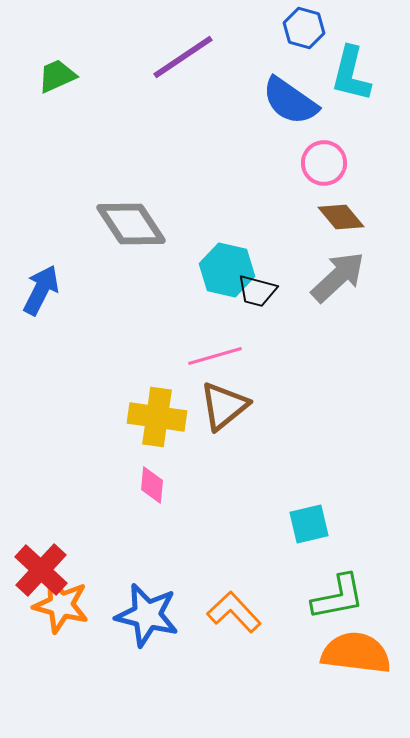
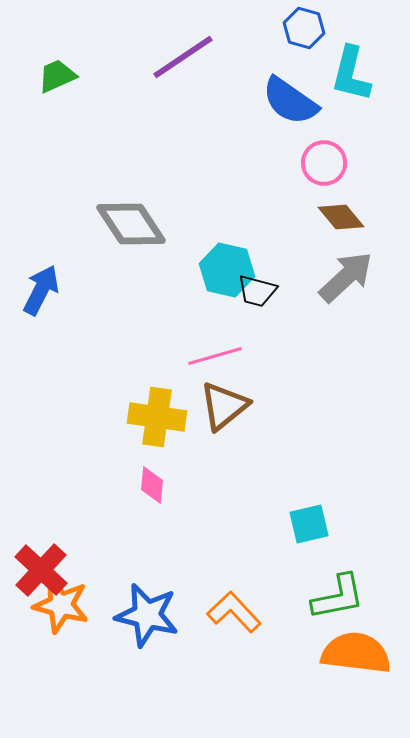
gray arrow: moved 8 px right
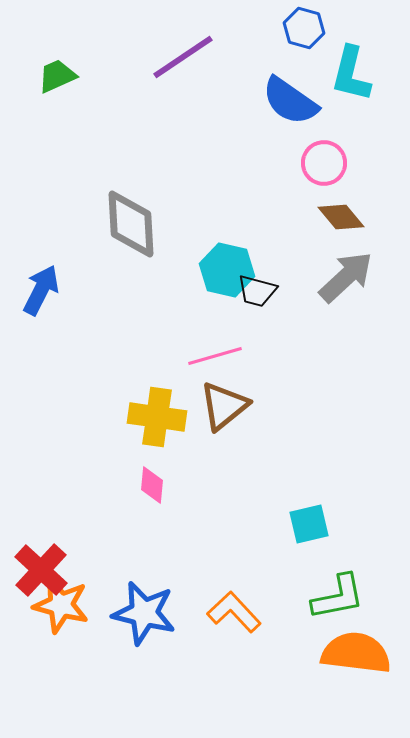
gray diamond: rotated 30 degrees clockwise
blue star: moved 3 px left, 2 px up
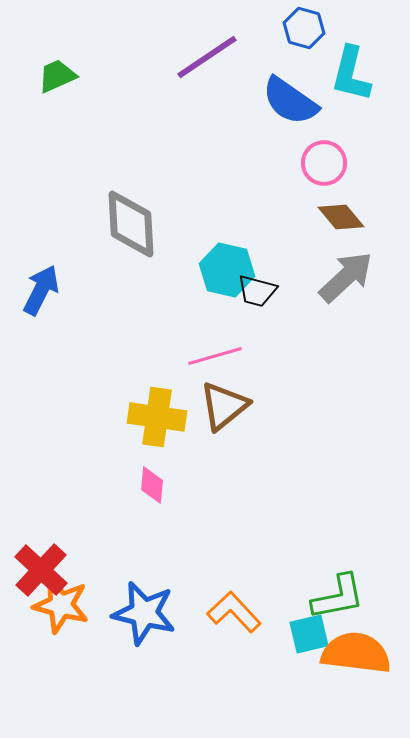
purple line: moved 24 px right
cyan square: moved 110 px down
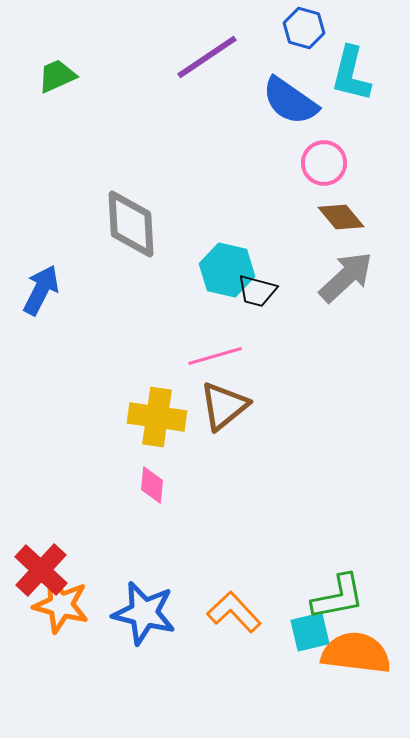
cyan square: moved 1 px right, 2 px up
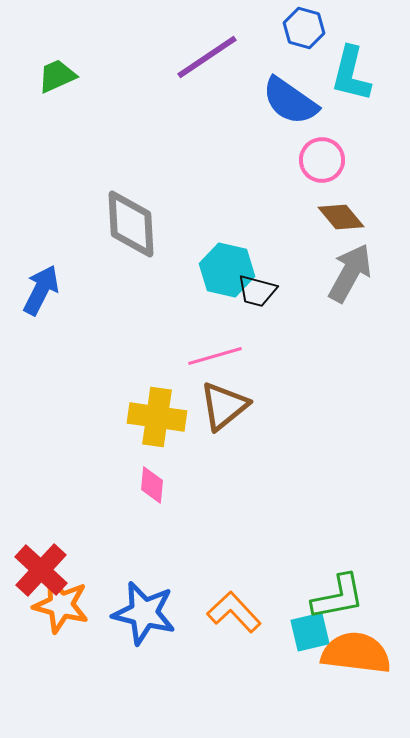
pink circle: moved 2 px left, 3 px up
gray arrow: moved 4 px right, 4 px up; rotated 18 degrees counterclockwise
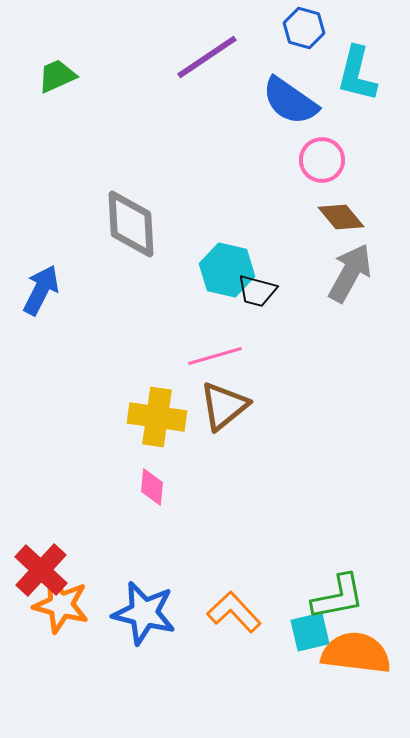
cyan L-shape: moved 6 px right
pink diamond: moved 2 px down
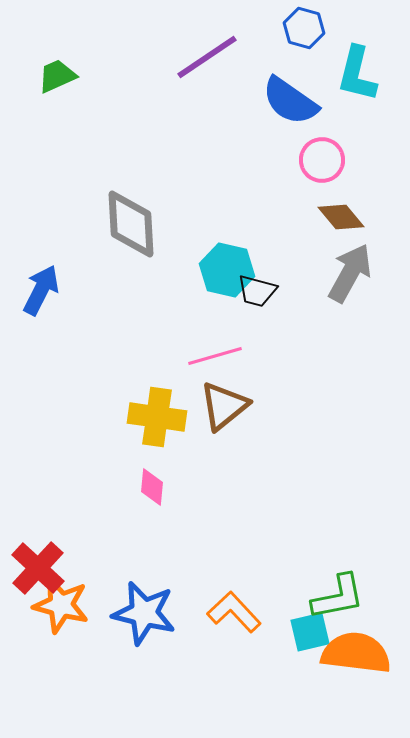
red cross: moved 3 px left, 2 px up
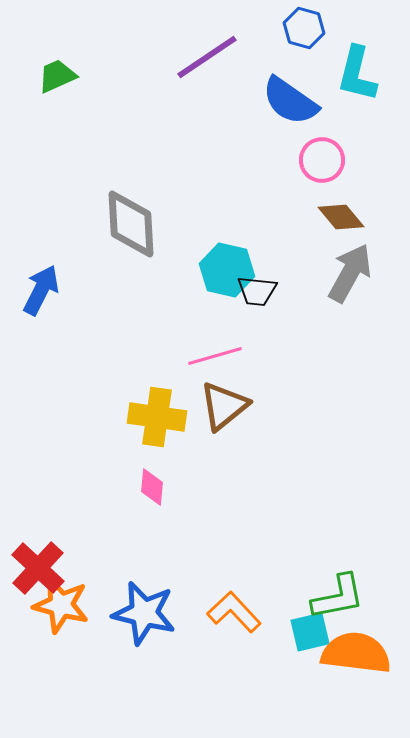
black trapezoid: rotated 9 degrees counterclockwise
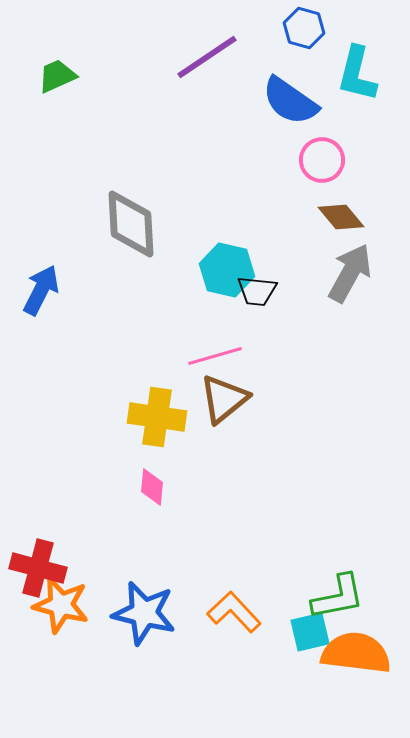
brown triangle: moved 7 px up
red cross: rotated 28 degrees counterclockwise
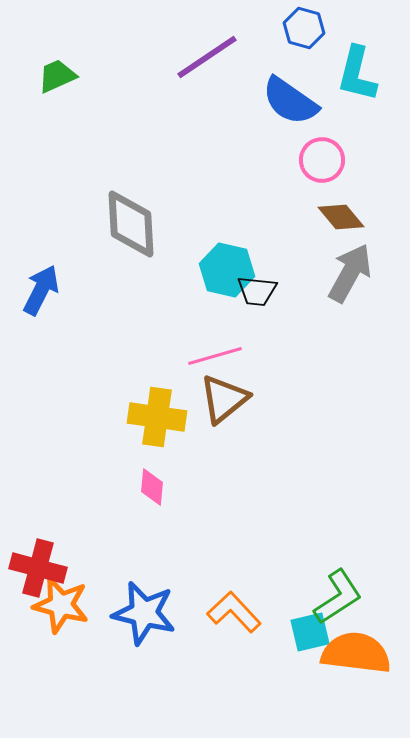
green L-shape: rotated 22 degrees counterclockwise
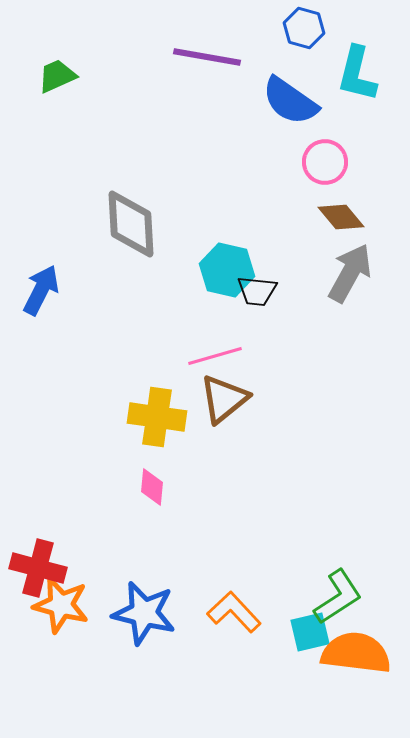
purple line: rotated 44 degrees clockwise
pink circle: moved 3 px right, 2 px down
